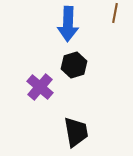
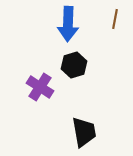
brown line: moved 6 px down
purple cross: rotated 8 degrees counterclockwise
black trapezoid: moved 8 px right
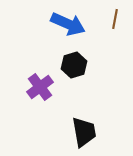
blue arrow: rotated 68 degrees counterclockwise
purple cross: rotated 20 degrees clockwise
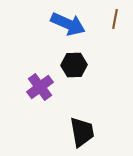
black hexagon: rotated 15 degrees clockwise
black trapezoid: moved 2 px left
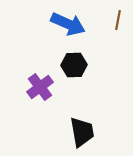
brown line: moved 3 px right, 1 px down
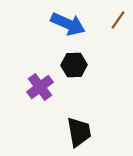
brown line: rotated 24 degrees clockwise
black trapezoid: moved 3 px left
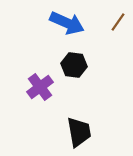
brown line: moved 2 px down
blue arrow: moved 1 px left, 1 px up
black hexagon: rotated 10 degrees clockwise
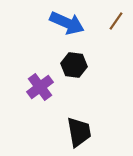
brown line: moved 2 px left, 1 px up
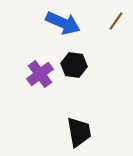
blue arrow: moved 4 px left
purple cross: moved 13 px up
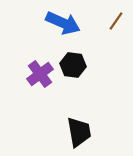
black hexagon: moved 1 px left
